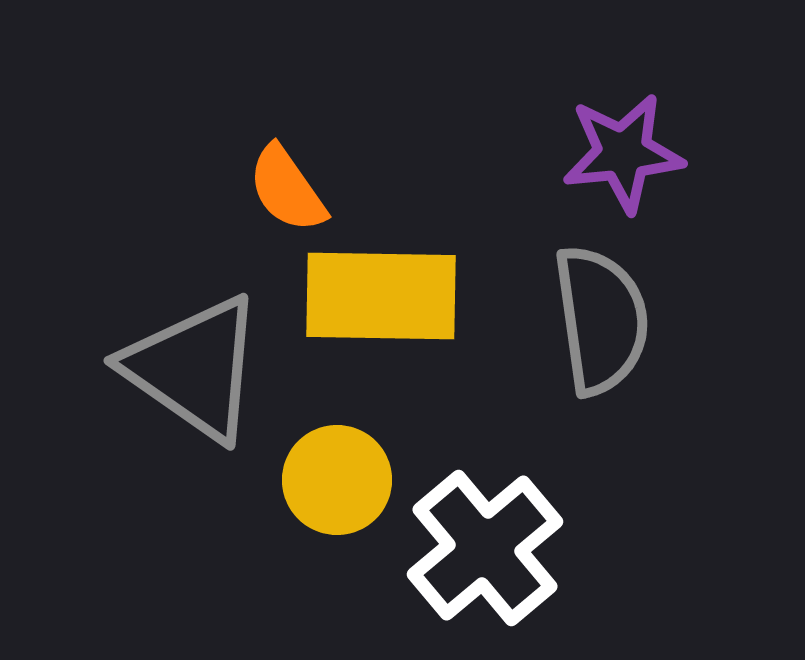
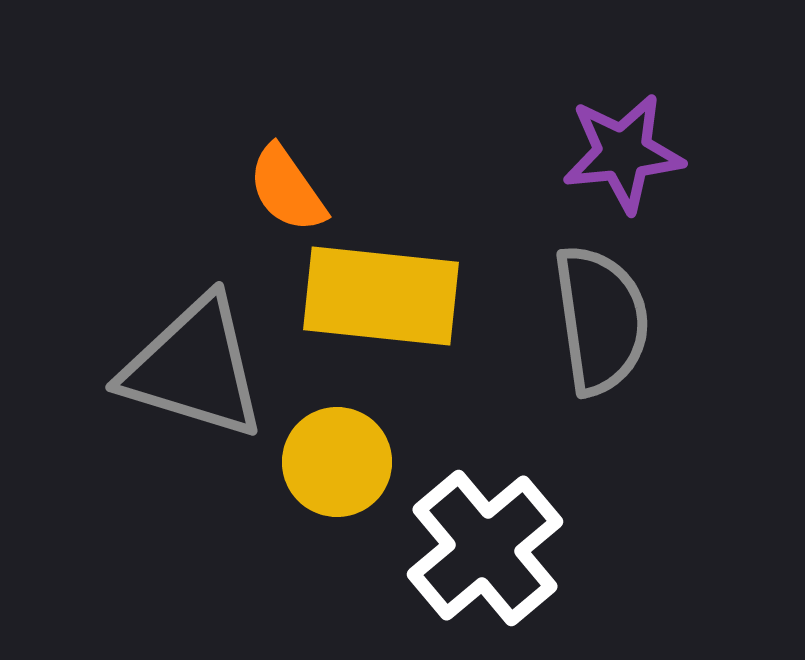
yellow rectangle: rotated 5 degrees clockwise
gray triangle: rotated 18 degrees counterclockwise
yellow circle: moved 18 px up
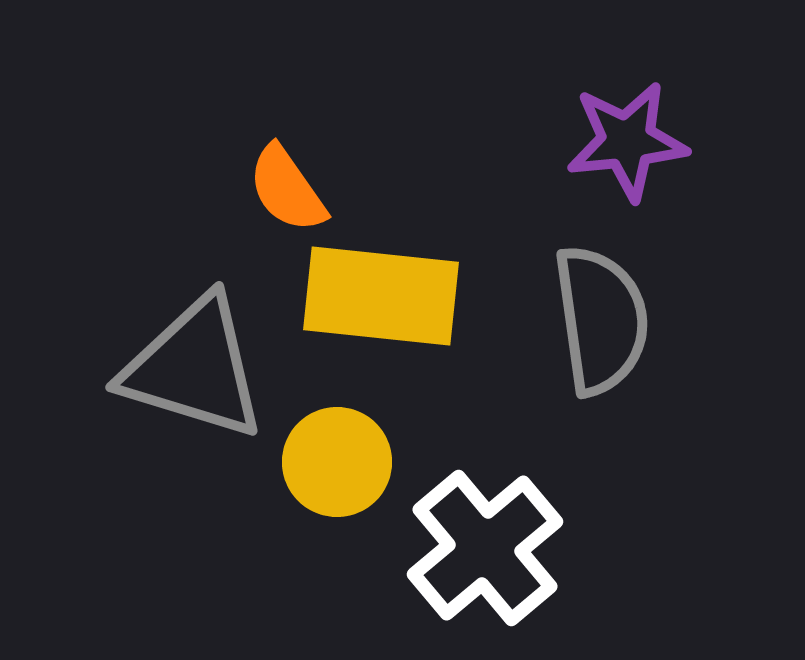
purple star: moved 4 px right, 12 px up
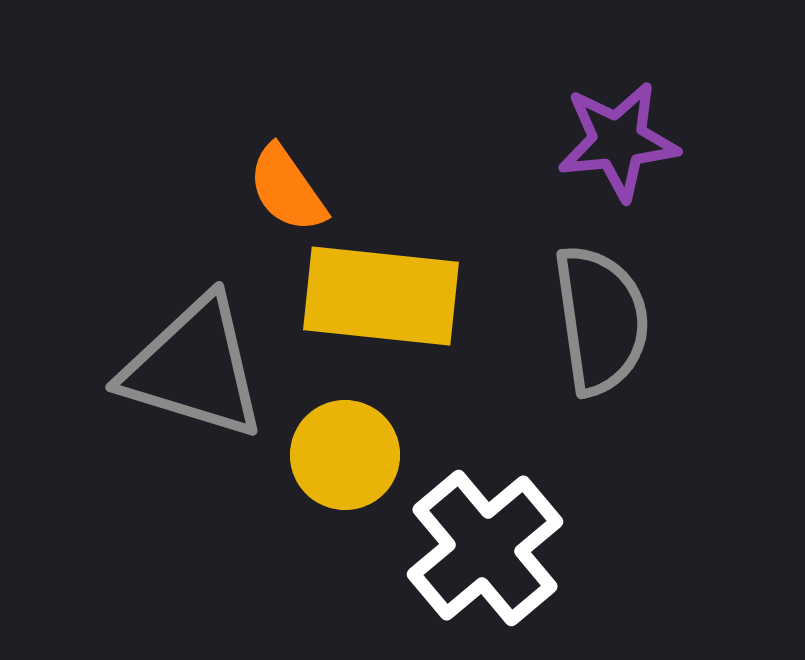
purple star: moved 9 px left
yellow circle: moved 8 px right, 7 px up
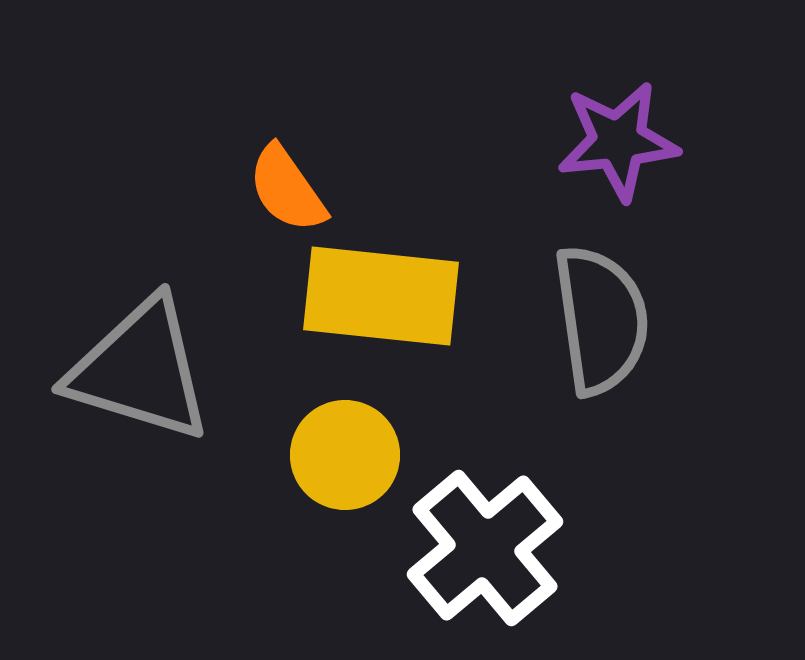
gray triangle: moved 54 px left, 2 px down
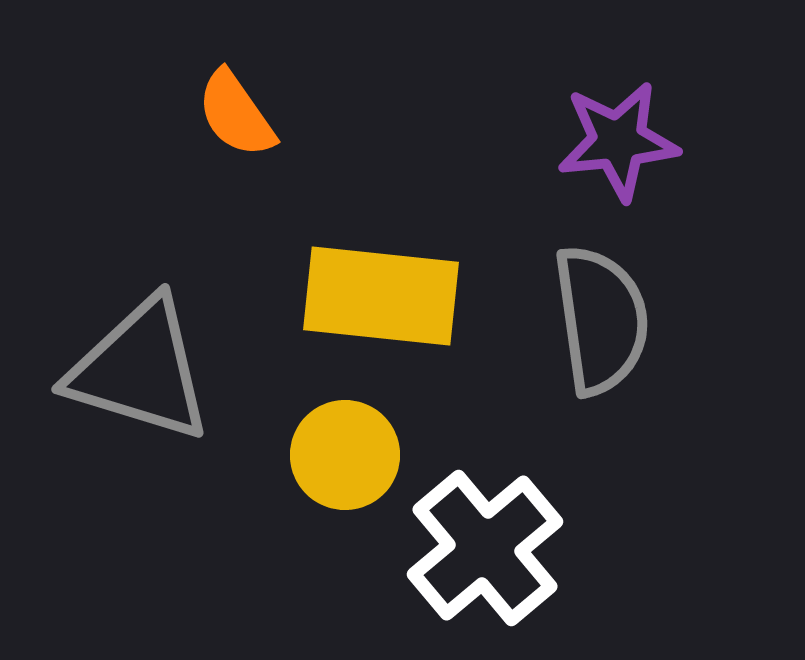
orange semicircle: moved 51 px left, 75 px up
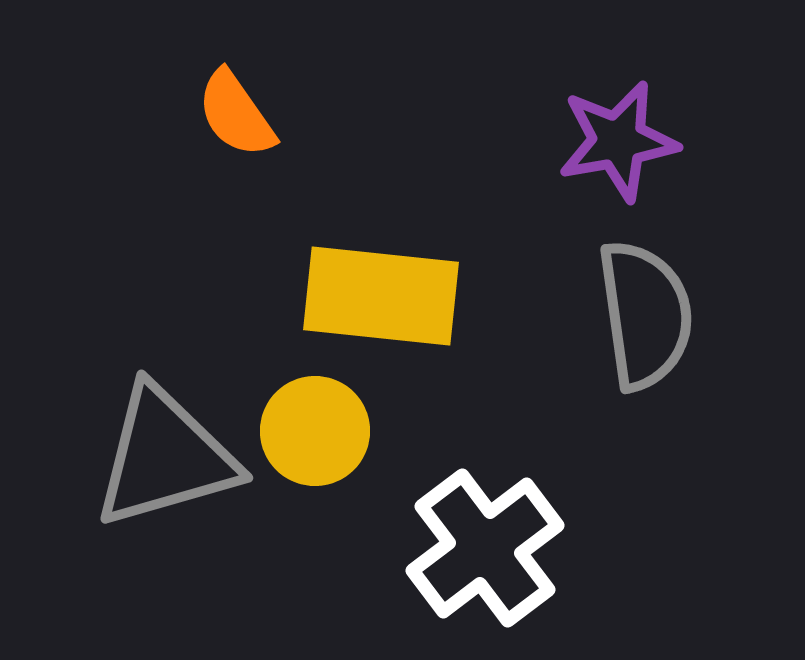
purple star: rotated 4 degrees counterclockwise
gray semicircle: moved 44 px right, 5 px up
gray triangle: moved 25 px right, 87 px down; rotated 33 degrees counterclockwise
yellow circle: moved 30 px left, 24 px up
white cross: rotated 3 degrees clockwise
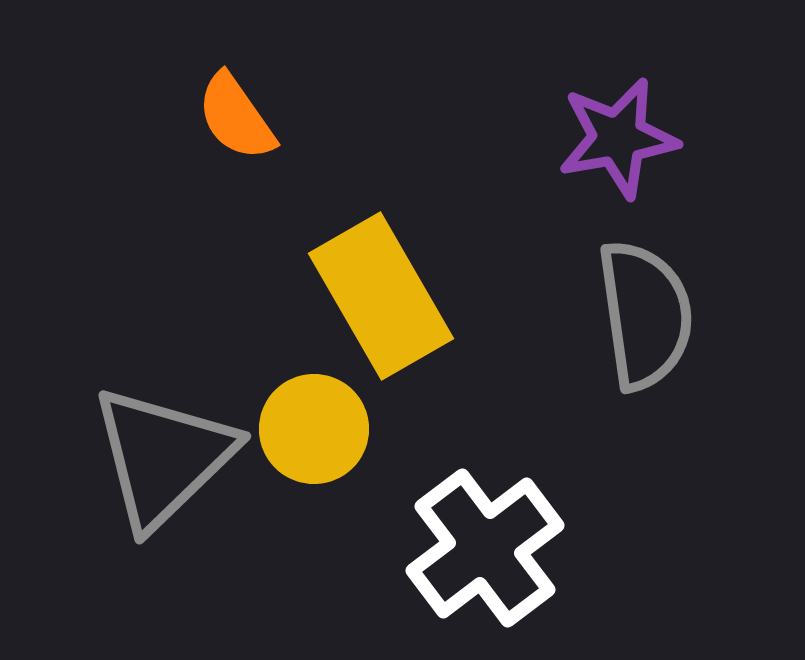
orange semicircle: moved 3 px down
purple star: moved 3 px up
yellow rectangle: rotated 54 degrees clockwise
yellow circle: moved 1 px left, 2 px up
gray triangle: moved 2 px left; rotated 28 degrees counterclockwise
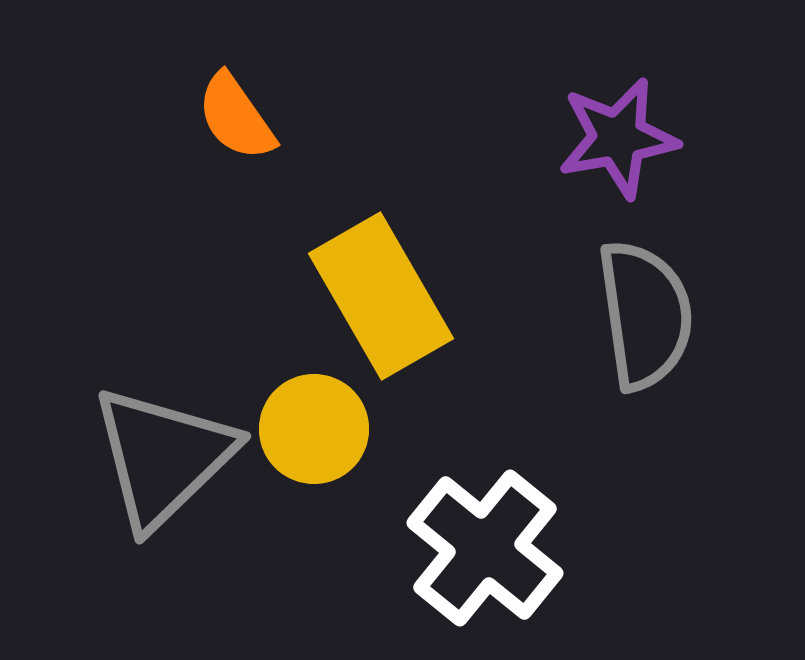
white cross: rotated 14 degrees counterclockwise
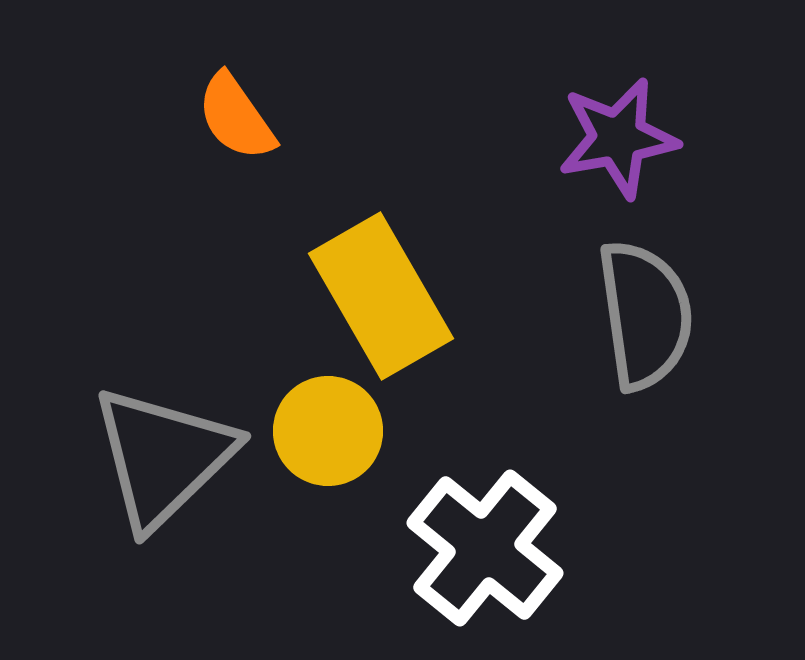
yellow circle: moved 14 px right, 2 px down
